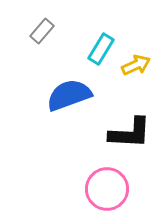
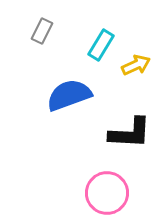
gray rectangle: rotated 15 degrees counterclockwise
cyan rectangle: moved 4 px up
pink circle: moved 4 px down
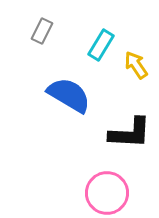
yellow arrow: rotated 100 degrees counterclockwise
blue semicircle: rotated 51 degrees clockwise
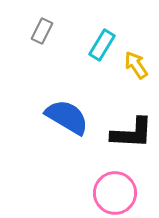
cyan rectangle: moved 1 px right
blue semicircle: moved 2 px left, 22 px down
black L-shape: moved 2 px right
pink circle: moved 8 px right
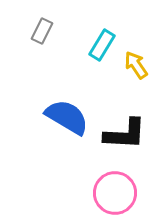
black L-shape: moved 7 px left, 1 px down
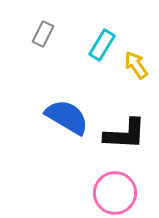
gray rectangle: moved 1 px right, 3 px down
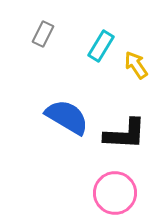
cyan rectangle: moved 1 px left, 1 px down
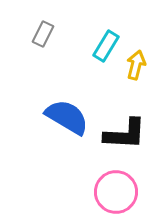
cyan rectangle: moved 5 px right
yellow arrow: rotated 48 degrees clockwise
pink circle: moved 1 px right, 1 px up
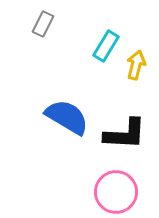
gray rectangle: moved 10 px up
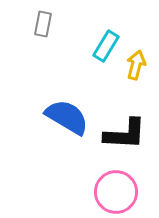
gray rectangle: rotated 15 degrees counterclockwise
